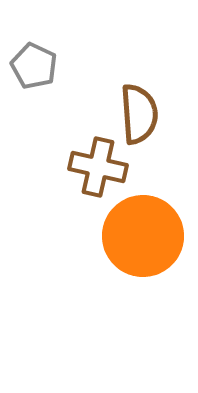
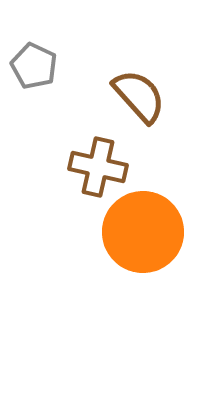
brown semicircle: moved 18 px up; rotated 38 degrees counterclockwise
orange circle: moved 4 px up
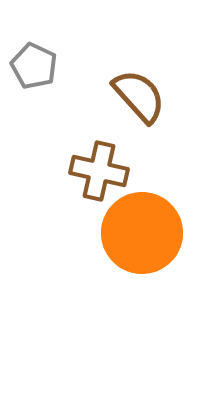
brown cross: moved 1 px right, 4 px down
orange circle: moved 1 px left, 1 px down
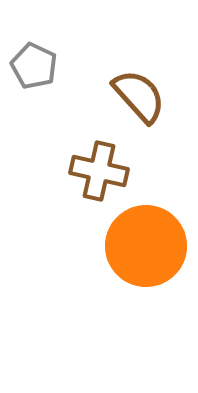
orange circle: moved 4 px right, 13 px down
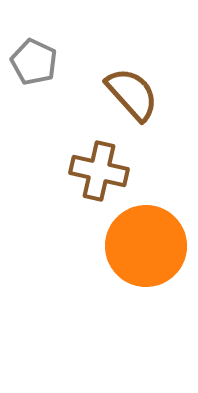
gray pentagon: moved 4 px up
brown semicircle: moved 7 px left, 2 px up
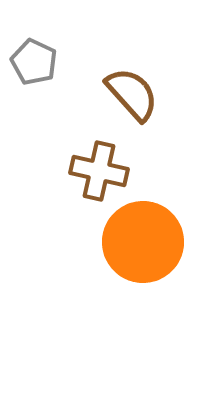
orange circle: moved 3 px left, 4 px up
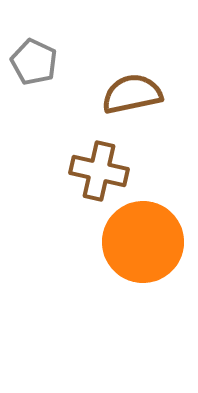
brown semicircle: rotated 60 degrees counterclockwise
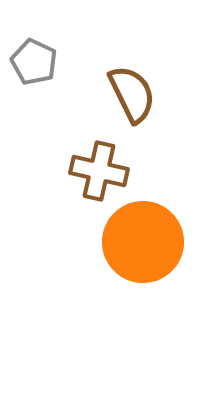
brown semicircle: rotated 76 degrees clockwise
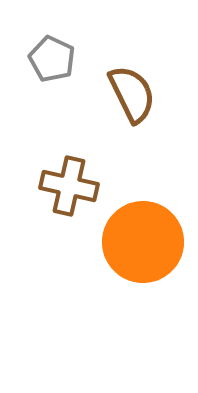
gray pentagon: moved 18 px right, 3 px up
brown cross: moved 30 px left, 15 px down
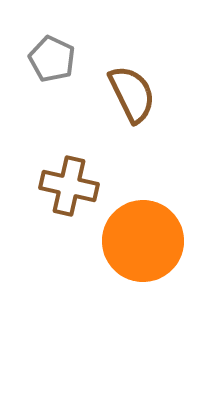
orange circle: moved 1 px up
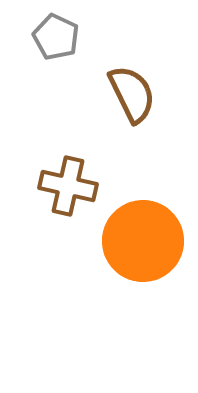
gray pentagon: moved 4 px right, 22 px up
brown cross: moved 1 px left
